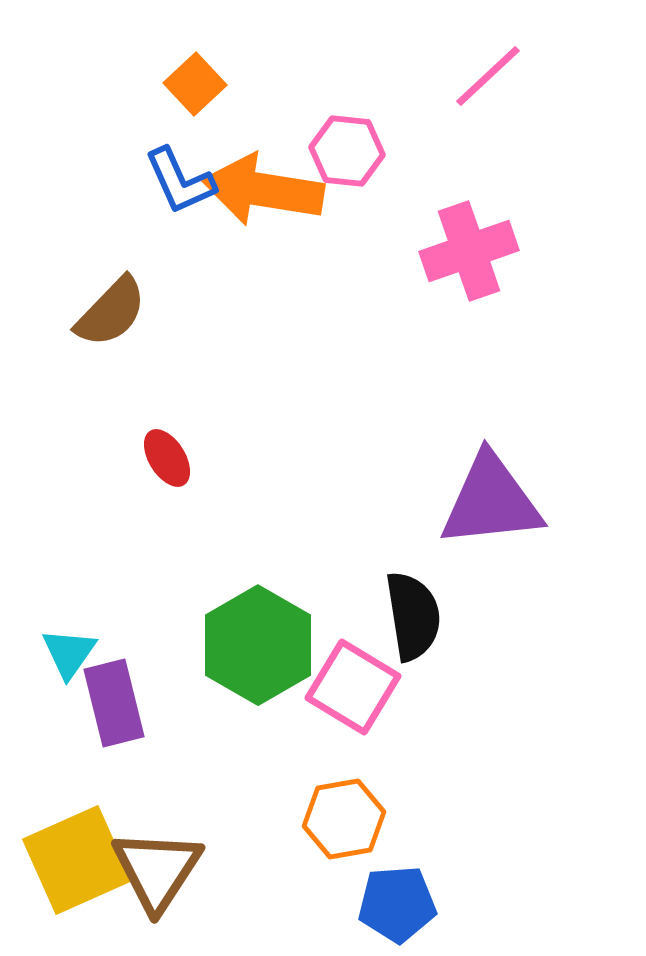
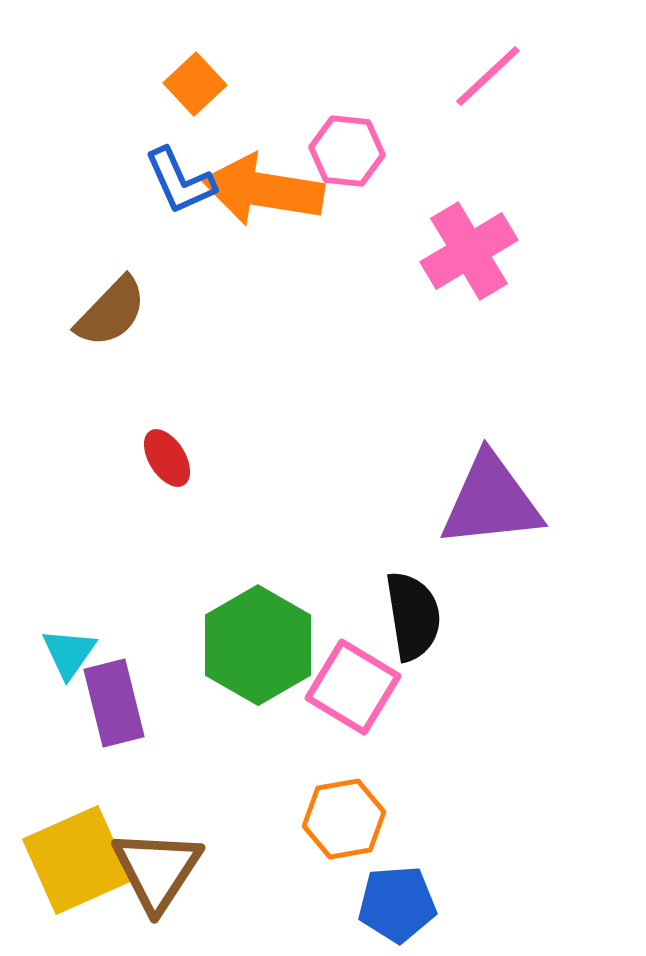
pink cross: rotated 12 degrees counterclockwise
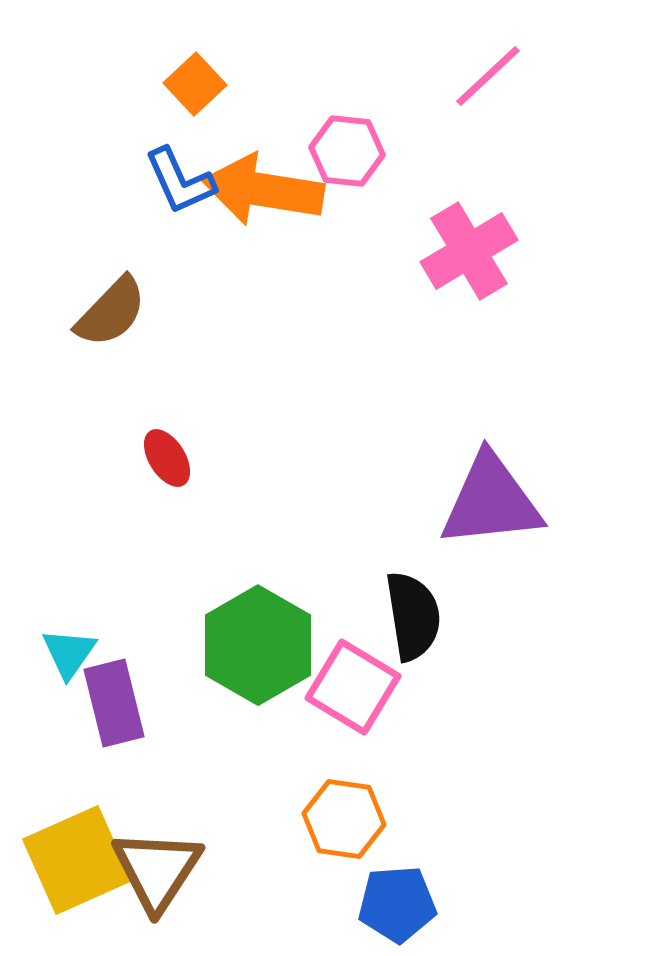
orange hexagon: rotated 18 degrees clockwise
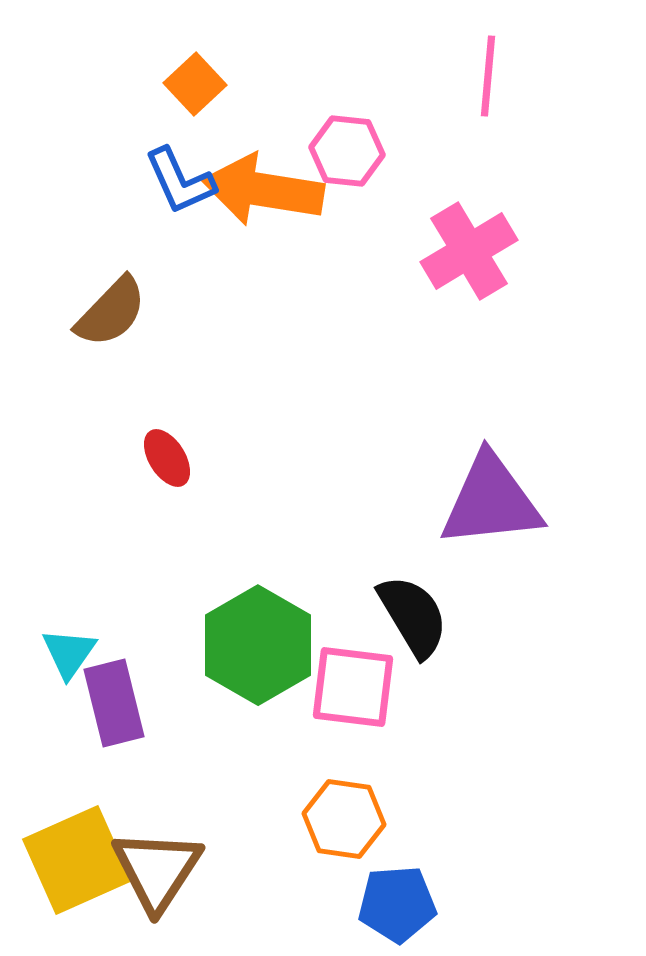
pink line: rotated 42 degrees counterclockwise
black semicircle: rotated 22 degrees counterclockwise
pink square: rotated 24 degrees counterclockwise
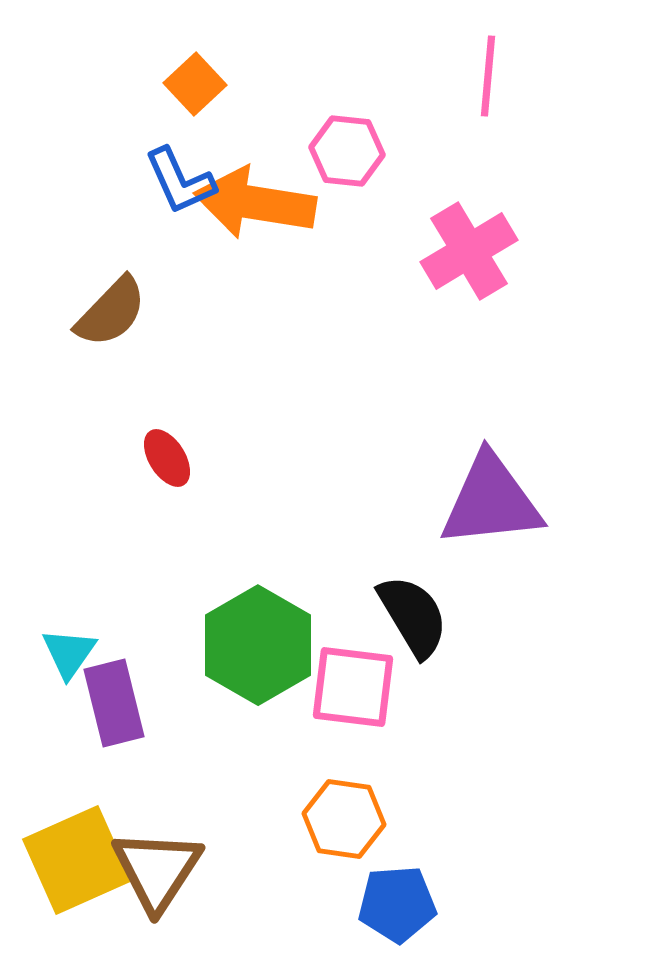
orange arrow: moved 8 px left, 13 px down
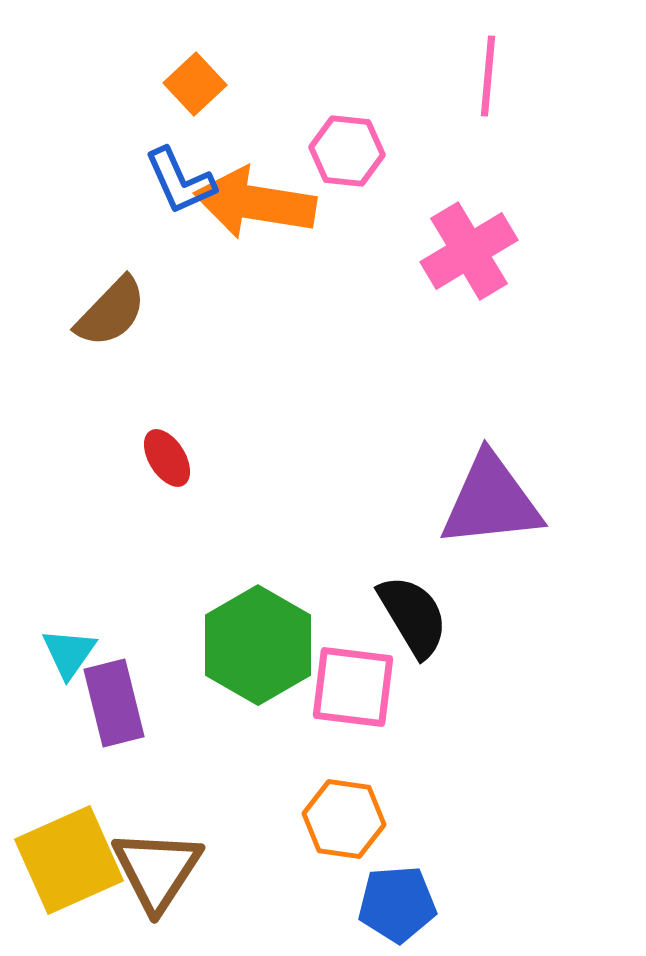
yellow square: moved 8 px left
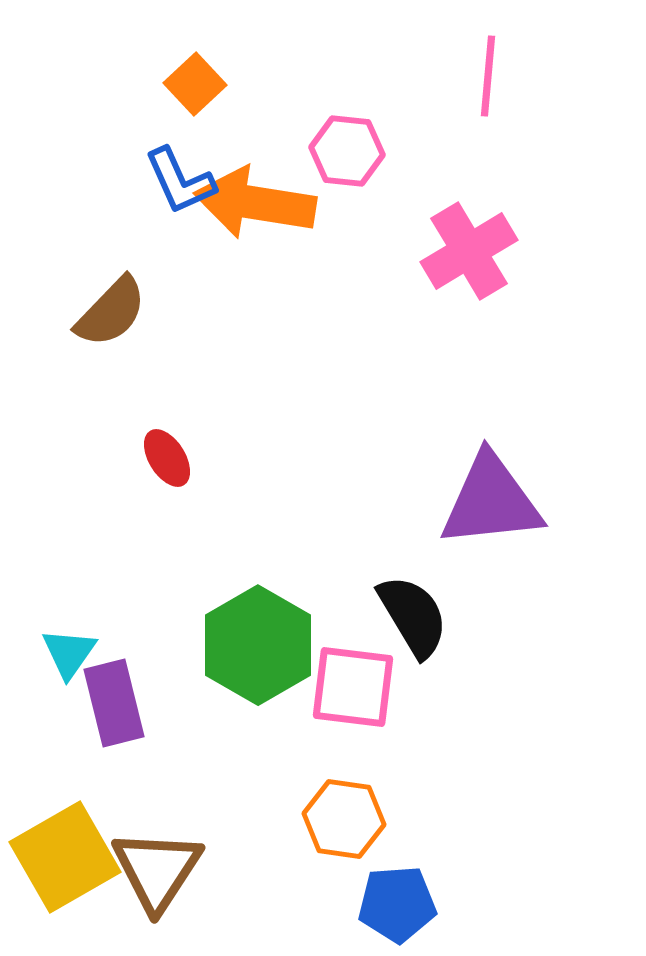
yellow square: moved 4 px left, 3 px up; rotated 6 degrees counterclockwise
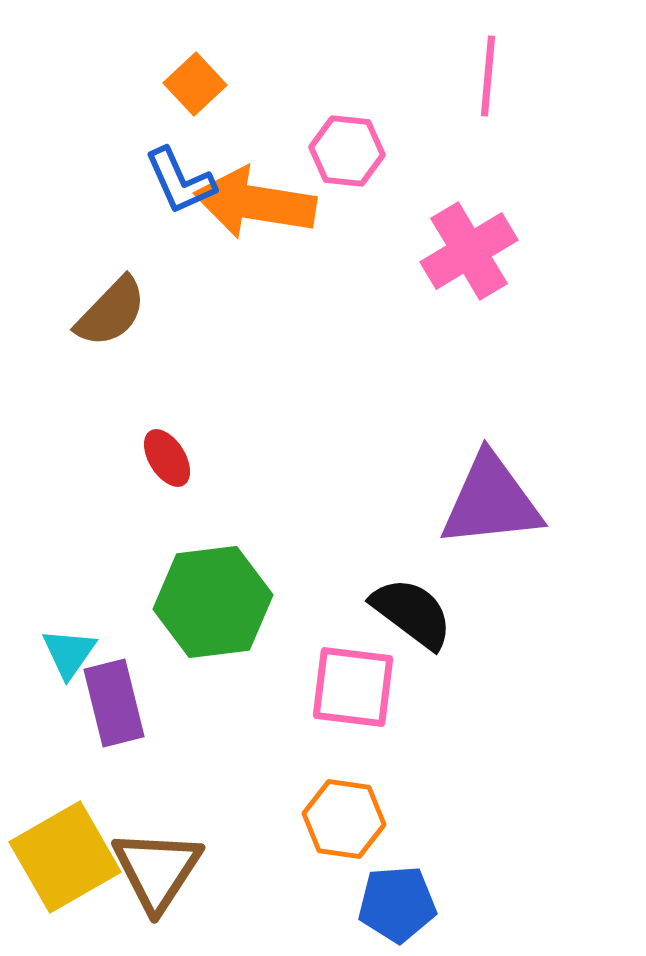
black semicircle: moved 1 px left, 3 px up; rotated 22 degrees counterclockwise
green hexagon: moved 45 px left, 43 px up; rotated 23 degrees clockwise
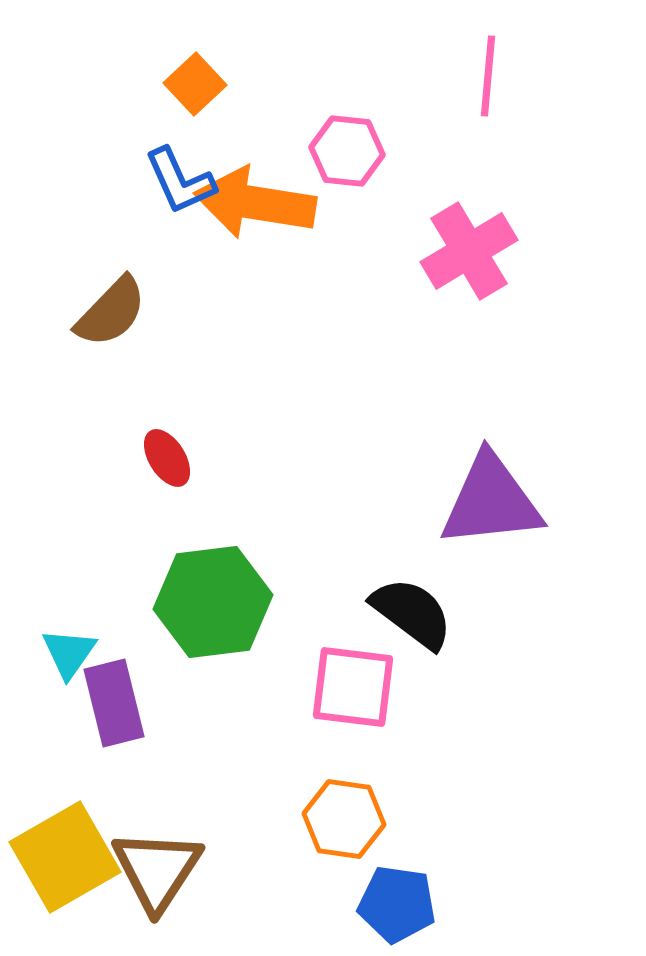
blue pentagon: rotated 12 degrees clockwise
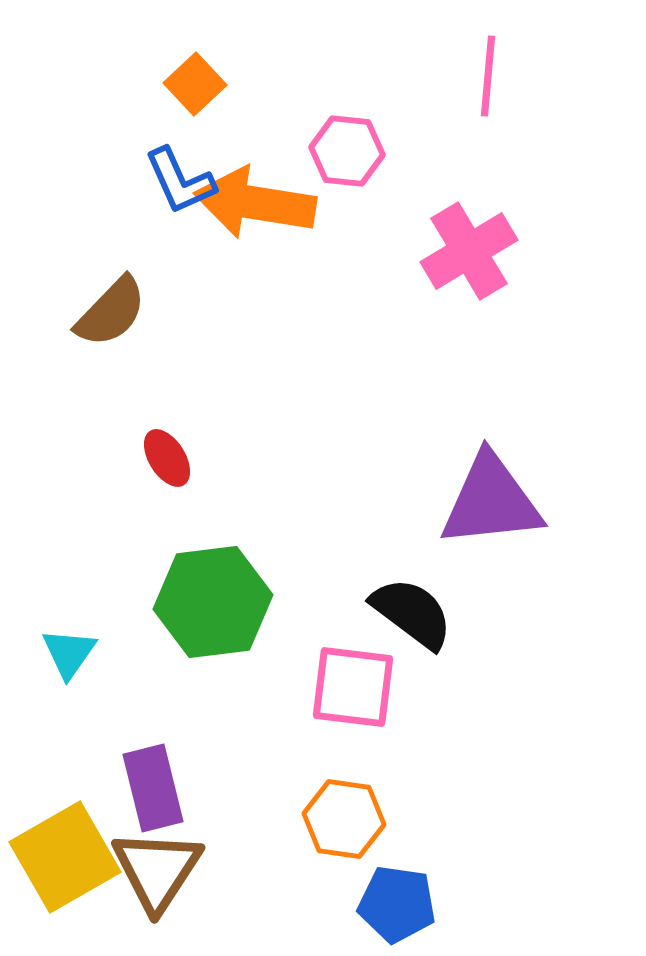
purple rectangle: moved 39 px right, 85 px down
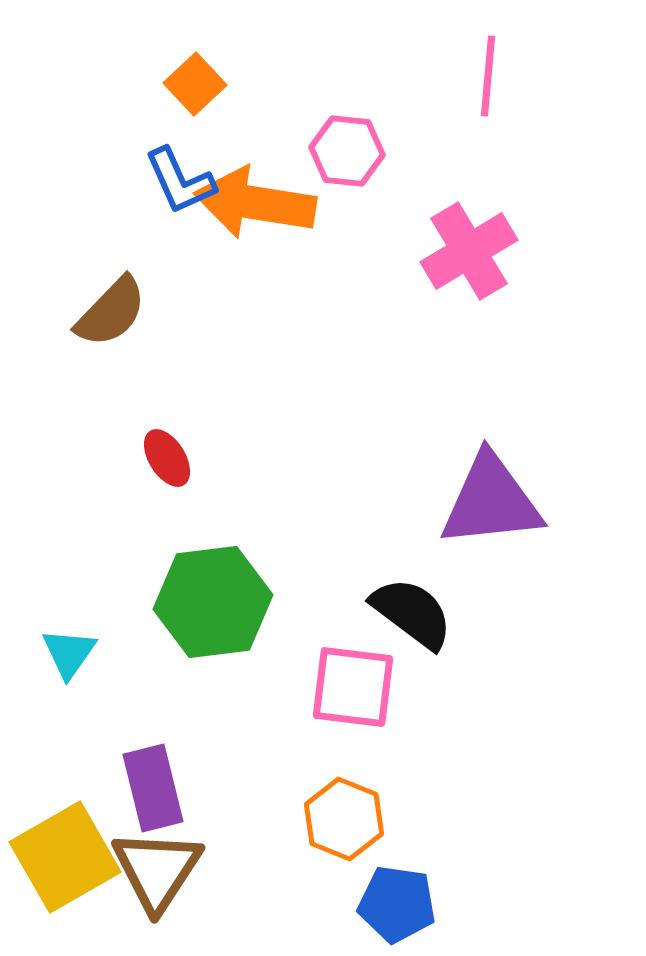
orange hexagon: rotated 14 degrees clockwise
